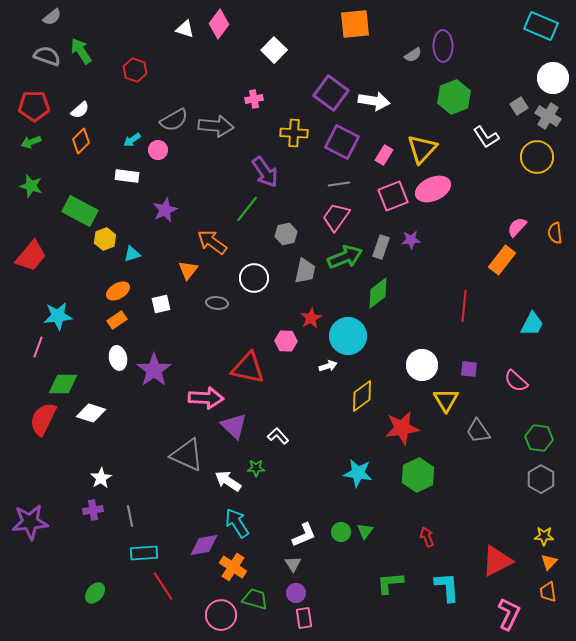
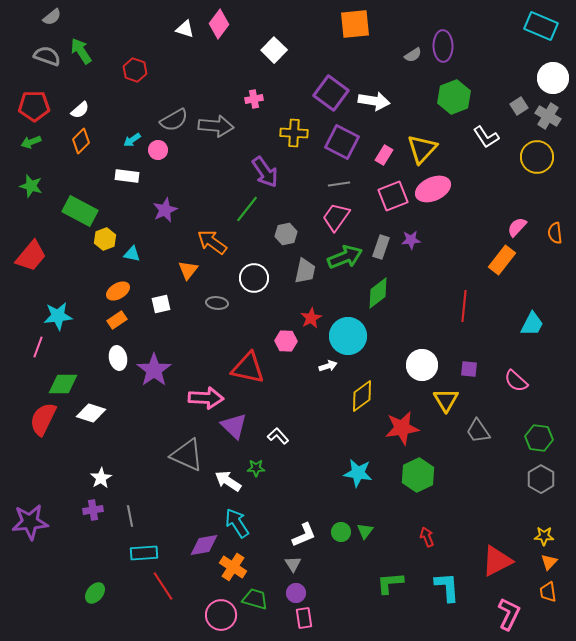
cyan triangle at (132, 254): rotated 30 degrees clockwise
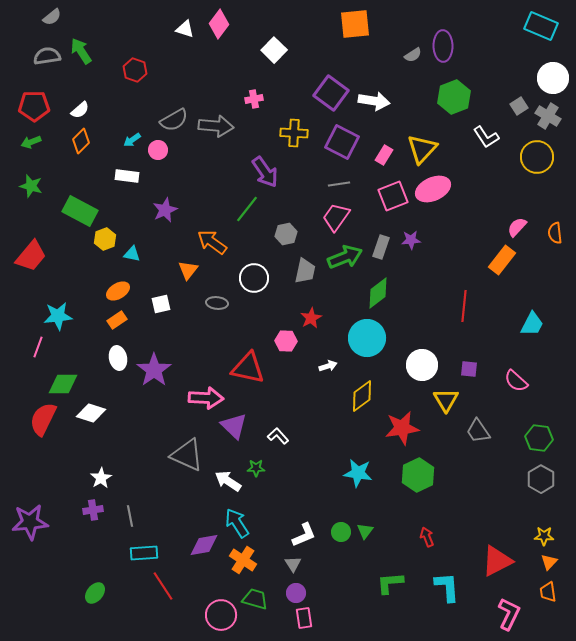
gray semicircle at (47, 56): rotated 28 degrees counterclockwise
cyan circle at (348, 336): moved 19 px right, 2 px down
orange cross at (233, 567): moved 10 px right, 7 px up
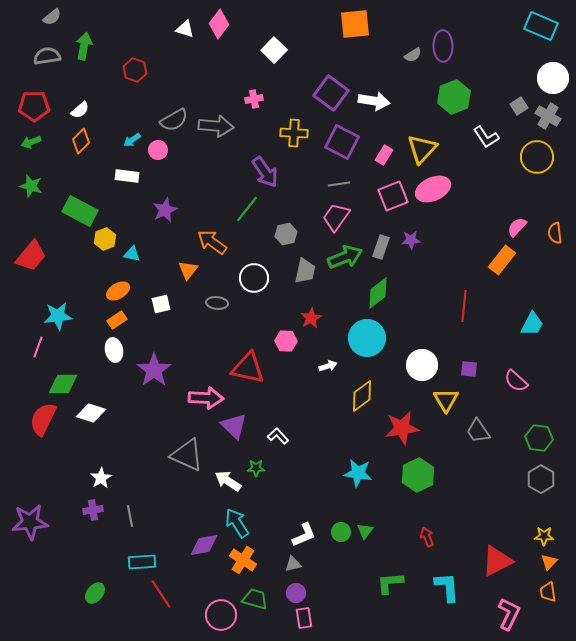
green arrow at (81, 51): moved 3 px right, 5 px up; rotated 44 degrees clockwise
white ellipse at (118, 358): moved 4 px left, 8 px up
cyan rectangle at (144, 553): moved 2 px left, 9 px down
gray triangle at (293, 564): rotated 48 degrees clockwise
red line at (163, 586): moved 2 px left, 8 px down
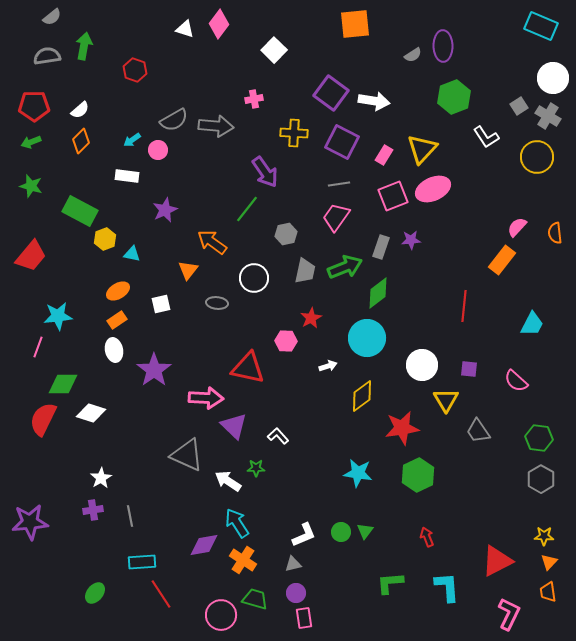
green arrow at (345, 257): moved 10 px down
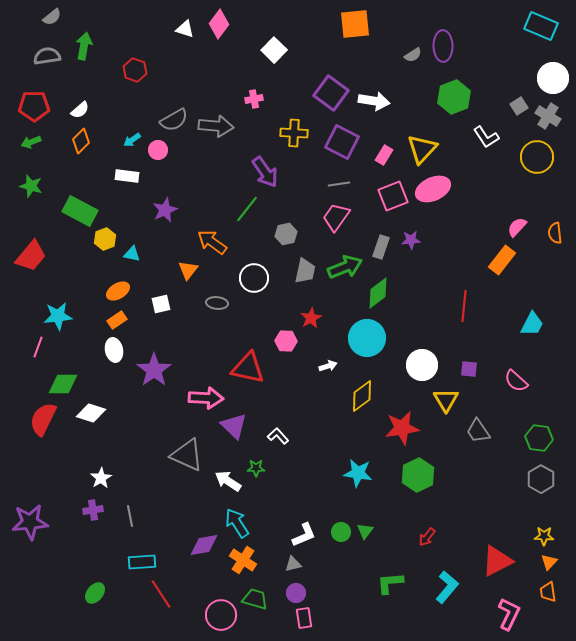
red arrow at (427, 537): rotated 120 degrees counterclockwise
cyan L-shape at (447, 587): rotated 44 degrees clockwise
